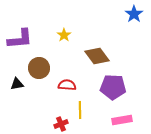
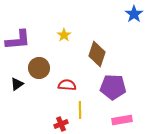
purple L-shape: moved 2 px left, 1 px down
brown diamond: moved 2 px up; rotated 55 degrees clockwise
black triangle: rotated 24 degrees counterclockwise
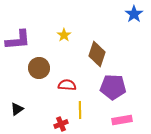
black triangle: moved 25 px down
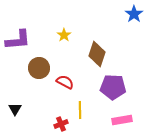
red semicircle: moved 2 px left, 3 px up; rotated 24 degrees clockwise
black triangle: moved 2 px left; rotated 24 degrees counterclockwise
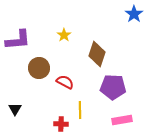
red cross: rotated 24 degrees clockwise
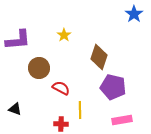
brown diamond: moved 2 px right, 3 px down
red semicircle: moved 4 px left, 6 px down
purple pentagon: rotated 10 degrees clockwise
black triangle: rotated 40 degrees counterclockwise
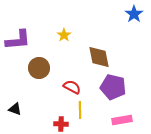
brown diamond: rotated 30 degrees counterclockwise
red semicircle: moved 11 px right, 1 px up
